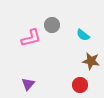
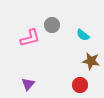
pink L-shape: moved 1 px left
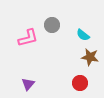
pink L-shape: moved 2 px left
brown star: moved 1 px left, 4 px up
red circle: moved 2 px up
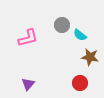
gray circle: moved 10 px right
cyan semicircle: moved 3 px left
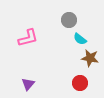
gray circle: moved 7 px right, 5 px up
cyan semicircle: moved 4 px down
brown star: moved 1 px down
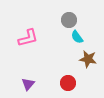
cyan semicircle: moved 3 px left, 2 px up; rotated 16 degrees clockwise
brown star: moved 2 px left, 1 px down
red circle: moved 12 px left
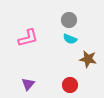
cyan semicircle: moved 7 px left, 2 px down; rotated 32 degrees counterclockwise
red circle: moved 2 px right, 2 px down
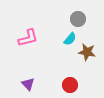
gray circle: moved 9 px right, 1 px up
cyan semicircle: rotated 72 degrees counterclockwise
brown star: moved 1 px left, 7 px up
purple triangle: rotated 24 degrees counterclockwise
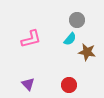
gray circle: moved 1 px left, 1 px down
pink L-shape: moved 3 px right, 1 px down
red circle: moved 1 px left
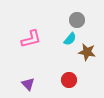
red circle: moved 5 px up
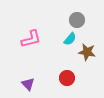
red circle: moved 2 px left, 2 px up
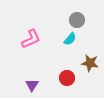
pink L-shape: rotated 10 degrees counterclockwise
brown star: moved 3 px right, 11 px down
purple triangle: moved 4 px right, 1 px down; rotated 16 degrees clockwise
